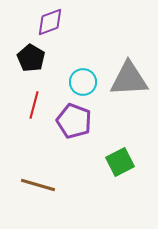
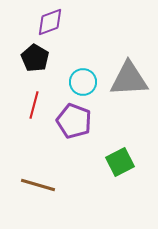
black pentagon: moved 4 px right
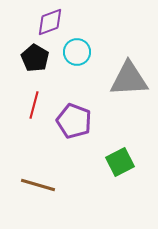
cyan circle: moved 6 px left, 30 px up
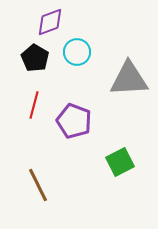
brown line: rotated 48 degrees clockwise
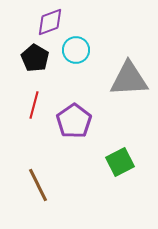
cyan circle: moved 1 px left, 2 px up
purple pentagon: rotated 16 degrees clockwise
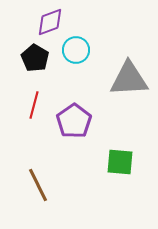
green square: rotated 32 degrees clockwise
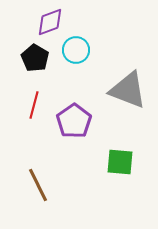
gray triangle: moved 1 px left, 11 px down; rotated 24 degrees clockwise
